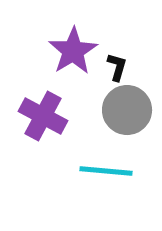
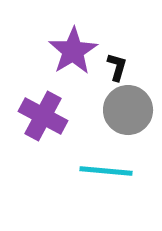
gray circle: moved 1 px right
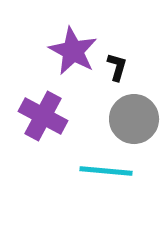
purple star: rotated 12 degrees counterclockwise
gray circle: moved 6 px right, 9 px down
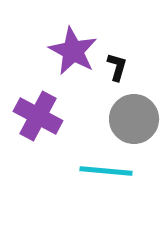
purple cross: moved 5 px left
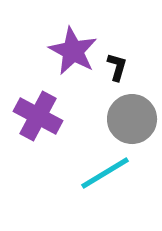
gray circle: moved 2 px left
cyan line: moved 1 px left, 2 px down; rotated 36 degrees counterclockwise
